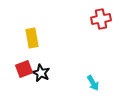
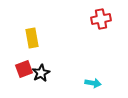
black star: rotated 18 degrees clockwise
cyan arrow: rotated 49 degrees counterclockwise
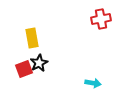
black star: moved 2 px left, 10 px up
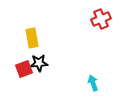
red cross: rotated 12 degrees counterclockwise
black star: rotated 24 degrees clockwise
cyan arrow: rotated 119 degrees counterclockwise
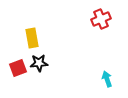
red square: moved 6 px left, 1 px up
cyan arrow: moved 14 px right, 4 px up
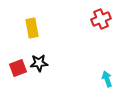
yellow rectangle: moved 10 px up
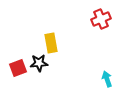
yellow rectangle: moved 19 px right, 15 px down
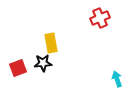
red cross: moved 1 px left, 1 px up
black star: moved 4 px right
cyan arrow: moved 10 px right
